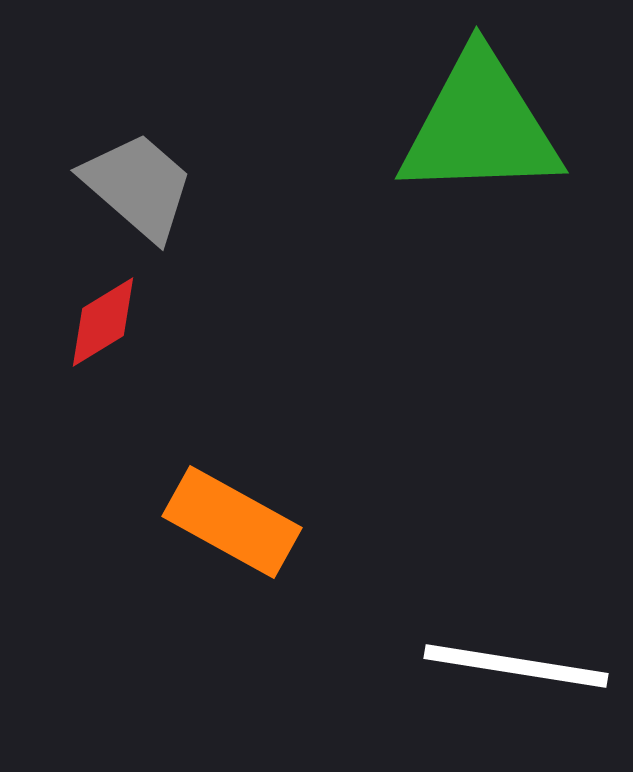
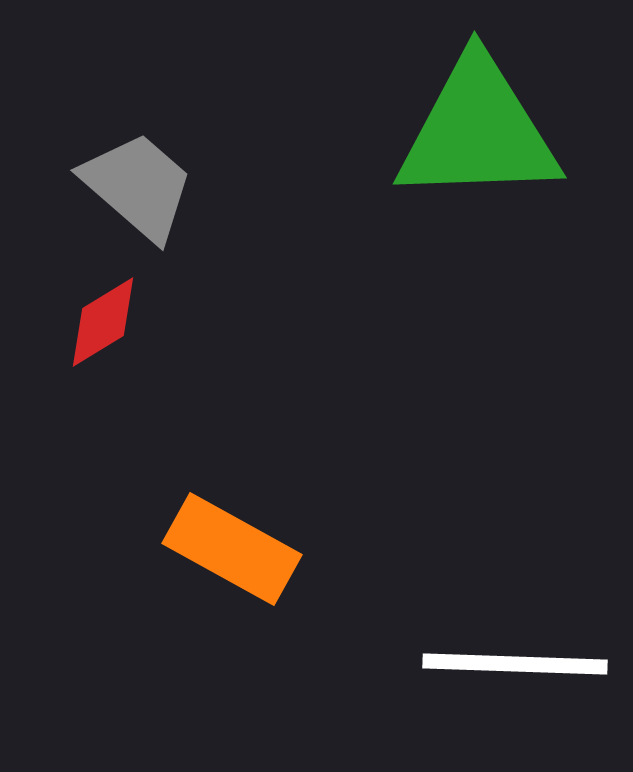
green triangle: moved 2 px left, 5 px down
orange rectangle: moved 27 px down
white line: moved 1 px left, 2 px up; rotated 7 degrees counterclockwise
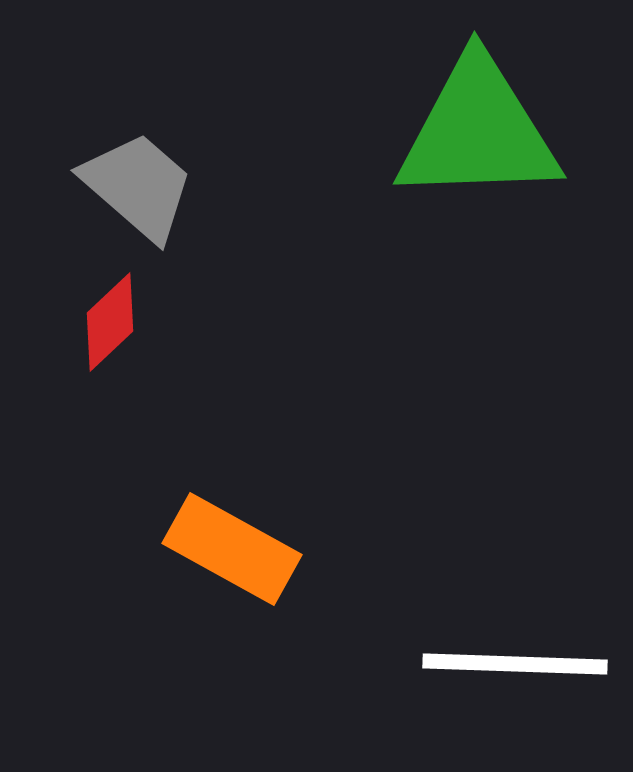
red diamond: moved 7 px right; rotated 12 degrees counterclockwise
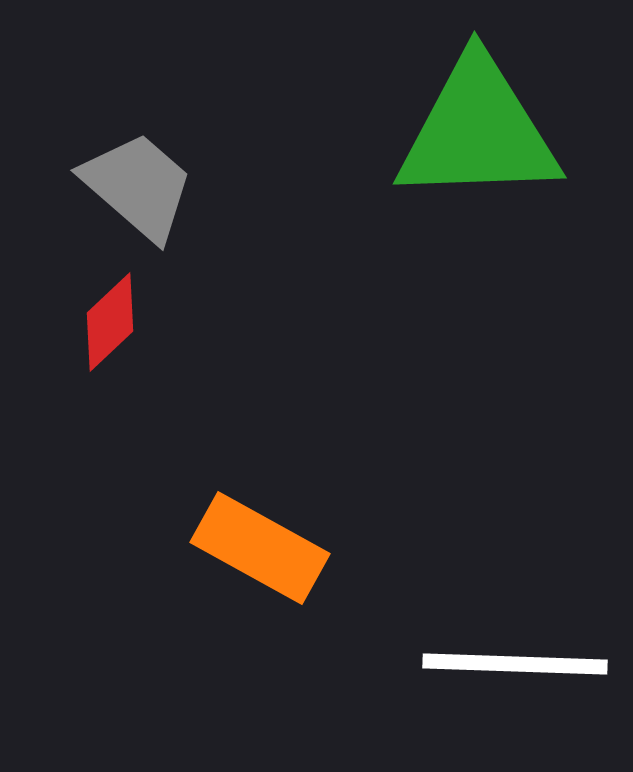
orange rectangle: moved 28 px right, 1 px up
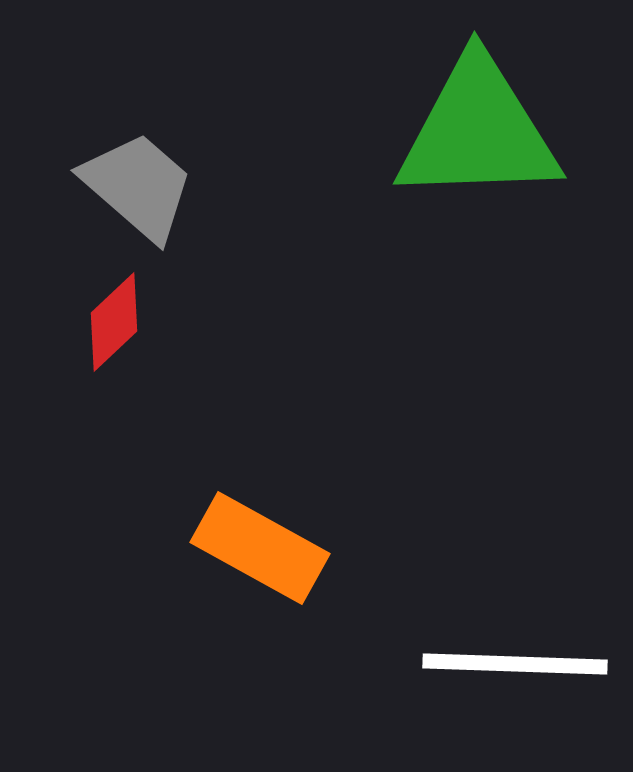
red diamond: moved 4 px right
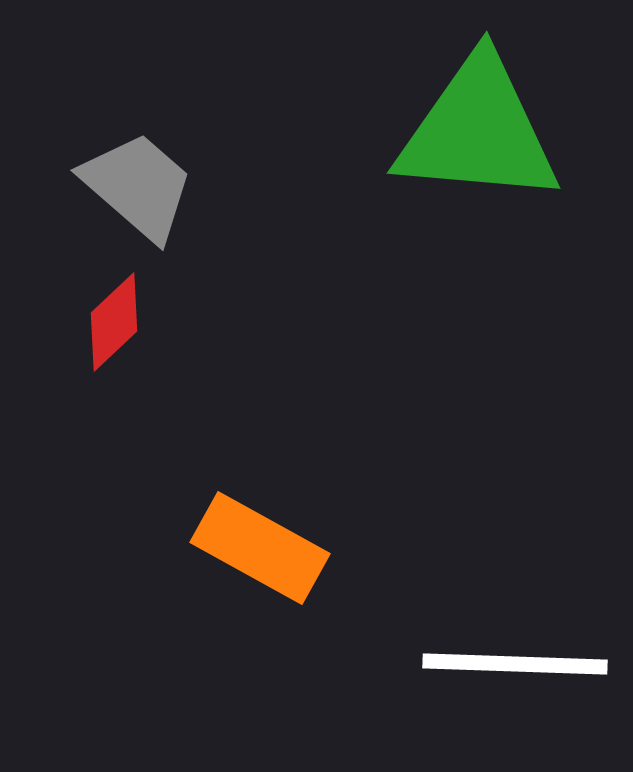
green triangle: rotated 7 degrees clockwise
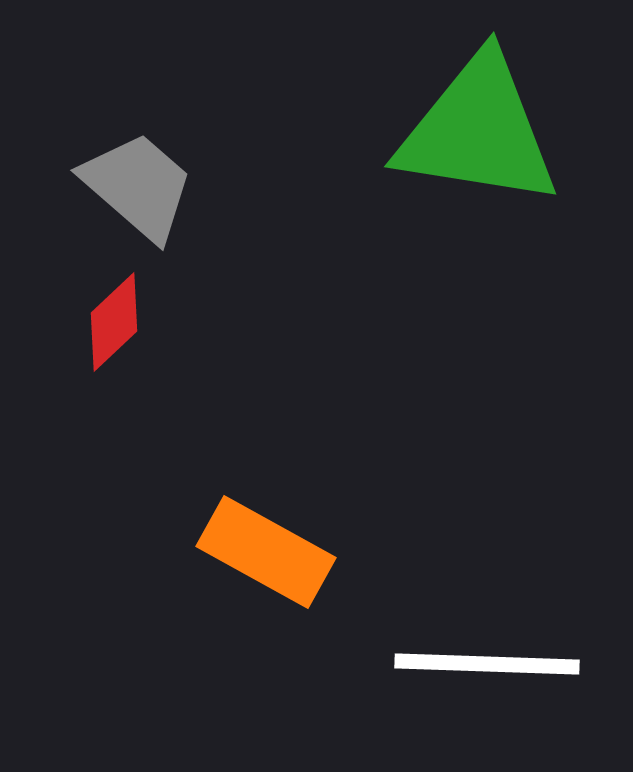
green triangle: rotated 4 degrees clockwise
orange rectangle: moved 6 px right, 4 px down
white line: moved 28 px left
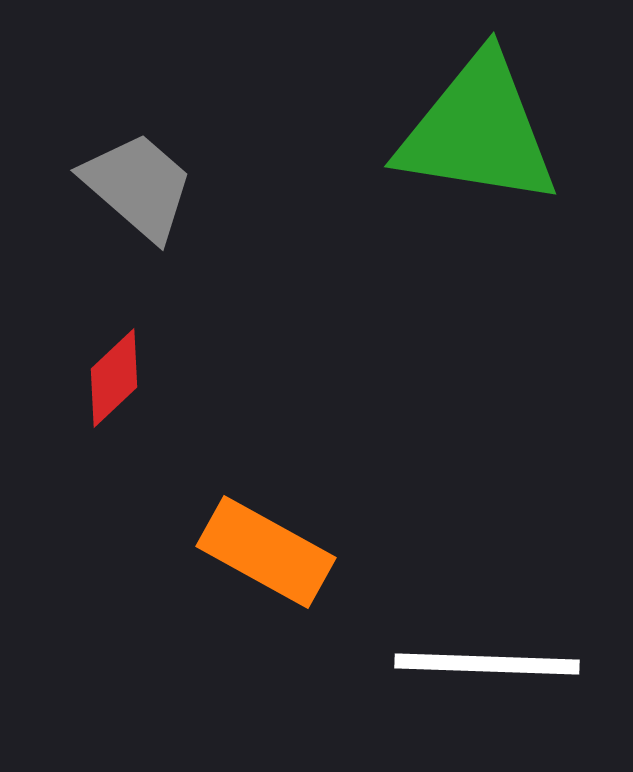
red diamond: moved 56 px down
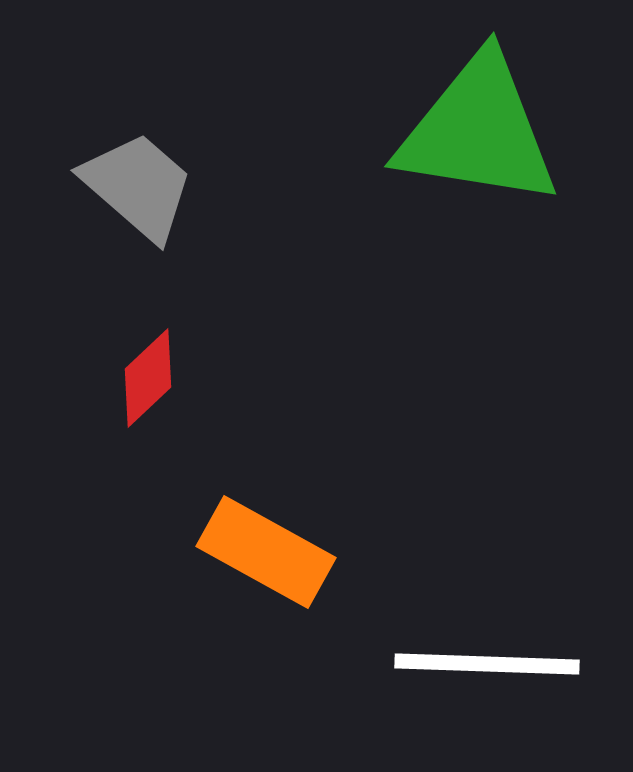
red diamond: moved 34 px right
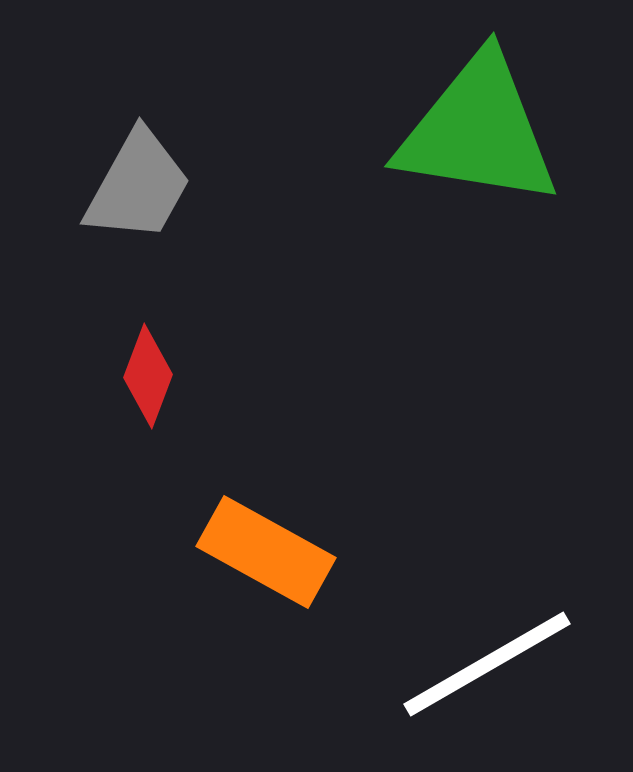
gray trapezoid: rotated 78 degrees clockwise
red diamond: moved 2 px up; rotated 26 degrees counterclockwise
white line: rotated 32 degrees counterclockwise
